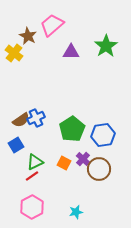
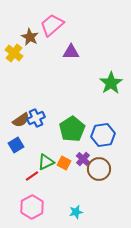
brown star: moved 2 px right, 1 px down
green star: moved 5 px right, 37 px down
green triangle: moved 11 px right
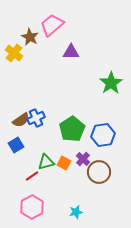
green triangle: rotated 12 degrees clockwise
brown circle: moved 3 px down
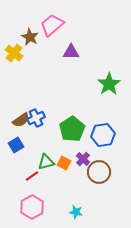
green star: moved 2 px left, 1 px down
cyan star: rotated 24 degrees clockwise
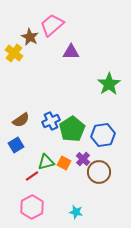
blue cross: moved 15 px right, 3 px down
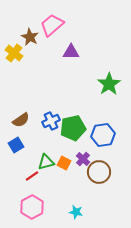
green pentagon: moved 1 px right, 1 px up; rotated 20 degrees clockwise
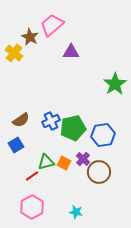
green star: moved 6 px right
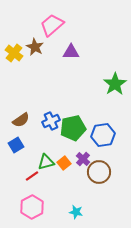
brown star: moved 5 px right, 10 px down
orange square: rotated 24 degrees clockwise
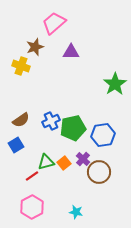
pink trapezoid: moved 2 px right, 2 px up
brown star: rotated 24 degrees clockwise
yellow cross: moved 7 px right, 13 px down; rotated 18 degrees counterclockwise
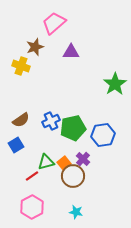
brown circle: moved 26 px left, 4 px down
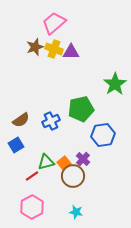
yellow cross: moved 33 px right, 17 px up
green pentagon: moved 8 px right, 19 px up
